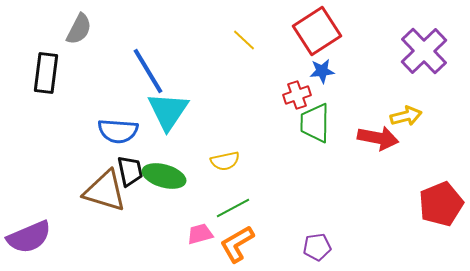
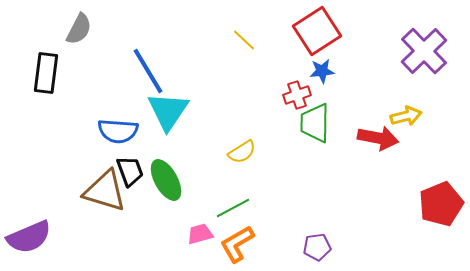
yellow semicircle: moved 17 px right, 9 px up; rotated 20 degrees counterclockwise
black trapezoid: rotated 8 degrees counterclockwise
green ellipse: moved 2 px right, 4 px down; rotated 45 degrees clockwise
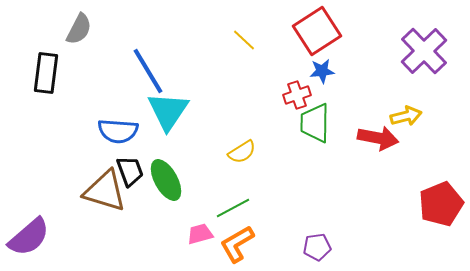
purple semicircle: rotated 18 degrees counterclockwise
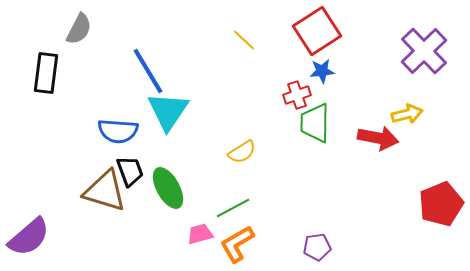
yellow arrow: moved 1 px right, 2 px up
green ellipse: moved 2 px right, 8 px down
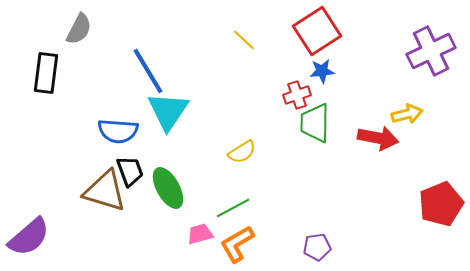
purple cross: moved 7 px right; rotated 18 degrees clockwise
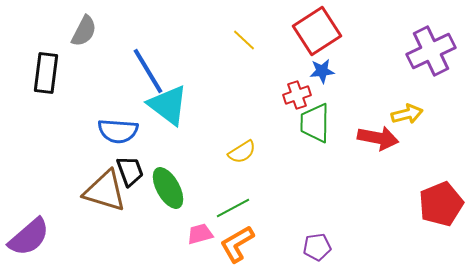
gray semicircle: moved 5 px right, 2 px down
cyan triangle: moved 6 px up; rotated 27 degrees counterclockwise
